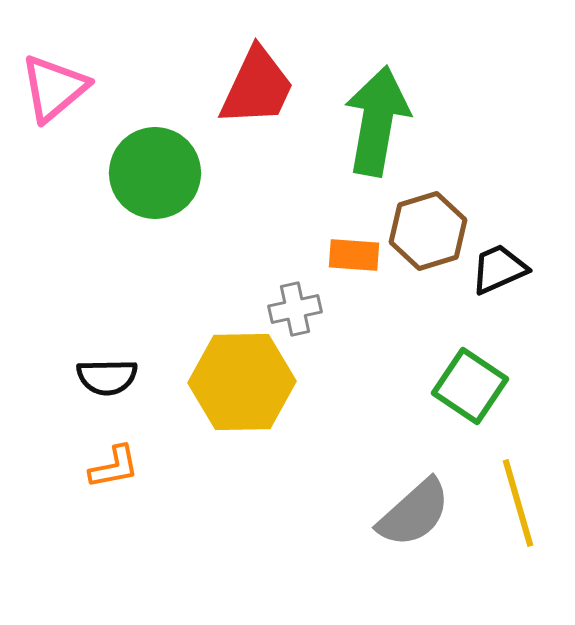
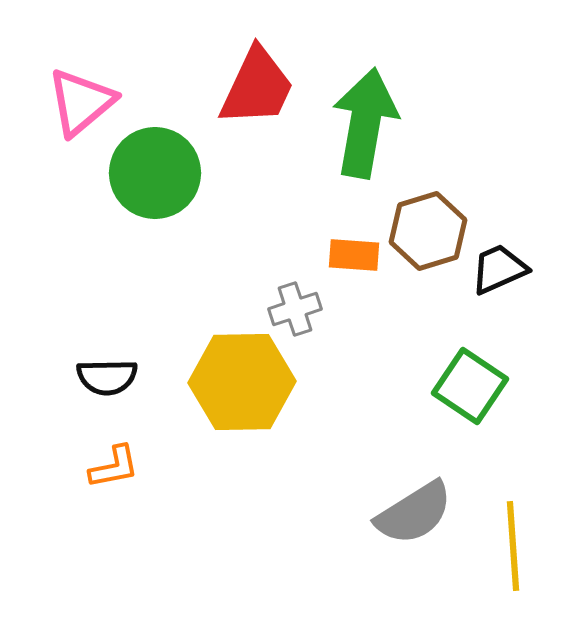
pink triangle: moved 27 px right, 14 px down
green arrow: moved 12 px left, 2 px down
gray cross: rotated 6 degrees counterclockwise
yellow line: moved 5 px left, 43 px down; rotated 12 degrees clockwise
gray semicircle: rotated 10 degrees clockwise
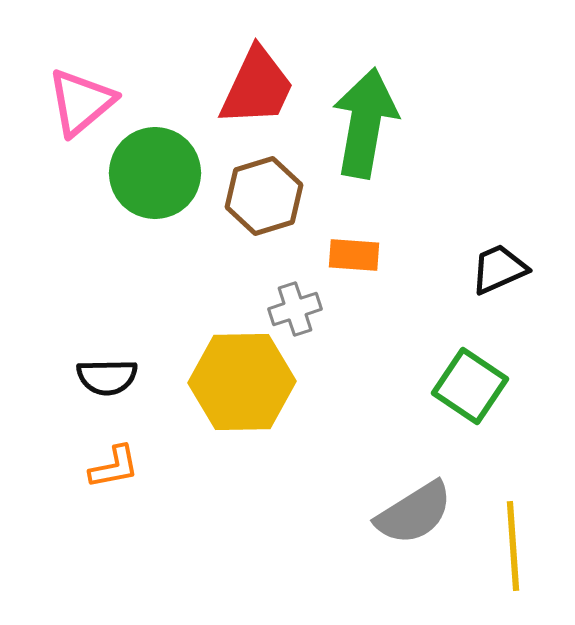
brown hexagon: moved 164 px left, 35 px up
